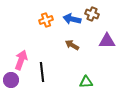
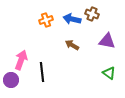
purple triangle: rotated 12 degrees clockwise
green triangle: moved 23 px right, 9 px up; rotated 40 degrees clockwise
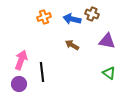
orange cross: moved 2 px left, 3 px up
purple circle: moved 8 px right, 4 px down
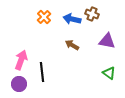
orange cross: rotated 24 degrees counterclockwise
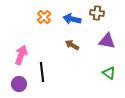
brown cross: moved 5 px right, 1 px up; rotated 16 degrees counterclockwise
pink arrow: moved 5 px up
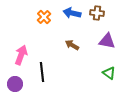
blue arrow: moved 6 px up
purple circle: moved 4 px left
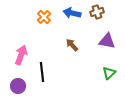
brown cross: moved 1 px up; rotated 24 degrees counterclockwise
brown arrow: rotated 16 degrees clockwise
green triangle: rotated 40 degrees clockwise
purple circle: moved 3 px right, 2 px down
